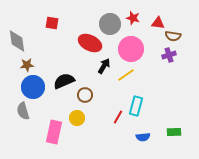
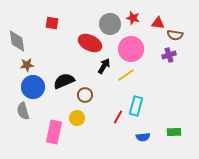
brown semicircle: moved 2 px right, 1 px up
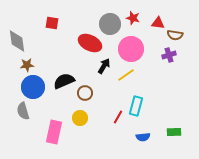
brown circle: moved 2 px up
yellow circle: moved 3 px right
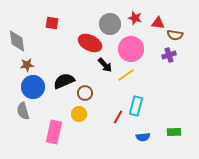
red star: moved 2 px right
black arrow: moved 1 px right, 1 px up; rotated 105 degrees clockwise
yellow circle: moved 1 px left, 4 px up
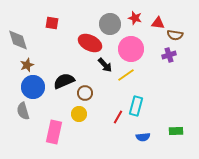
gray diamond: moved 1 px right, 1 px up; rotated 10 degrees counterclockwise
brown star: rotated 16 degrees counterclockwise
green rectangle: moved 2 px right, 1 px up
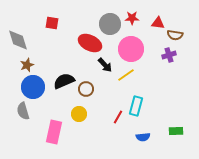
red star: moved 3 px left; rotated 16 degrees counterclockwise
brown circle: moved 1 px right, 4 px up
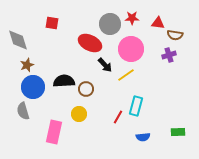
black semicircle: rotated 20 degrees clockwise
green rectangle: moved 2 px right, 1 px down
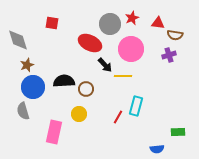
red star: rotated 24 degrees counterclockwise
yellow line: moved 3 px left, 1 px down; rotated 36 degrees clockwise
blue semicircle: moved 14 px right, 12 px down
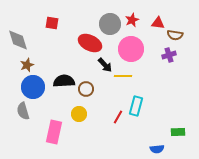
red star: moved 2 px down
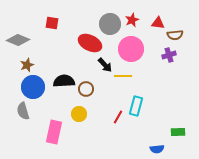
brown semicircle: rotated 14 degrees counterclockwise
gray diamond: rotated 50 degrees counterclockwise
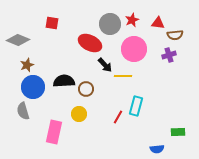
pink circle: moved 3 px right
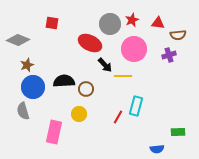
brown semicircle: moved 3 px right
